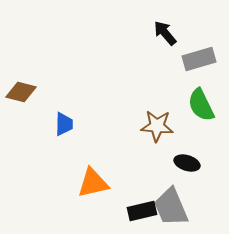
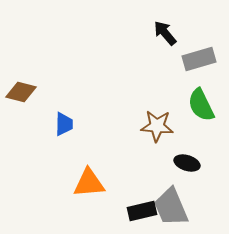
orange triangle: moved 4 px left; rotated 8 degrees clockwise
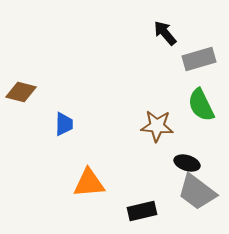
gray trapezoid: moved 26 px right, 15 px up; rotated 30 degrees counterclockwise
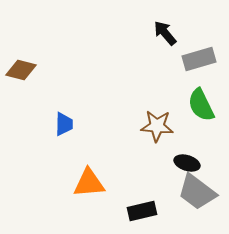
brown diamond: moved 22 px up
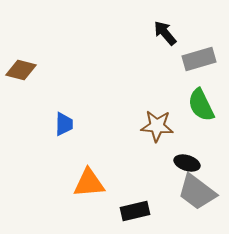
black rectangle: moved 7 px left
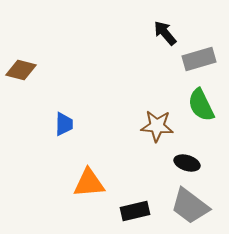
gray trapezoid: moved 7 px left, 14 px down
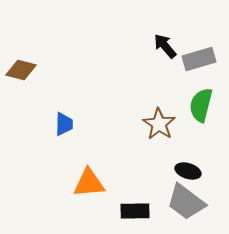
black arrow: moved 13 px down
green semicircle: rotated 40 degrees clockwise
brown star: moved 2 px right, 2 px up; rotated 28 degrees clockwise
black ellipse: moved 1 px right, 8 px down
gray trapezoid: moved 4 px left, 4 px up
black rectangle: rotated 12 degrees clockwise
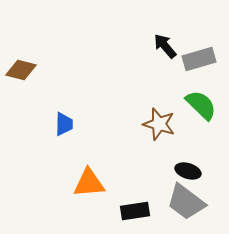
green semicircle: rotated 120 degrees clockwise
brown star: rotated 16 degrees counterclockwise
black rectangle: rotated 8 degrees counterclockwise
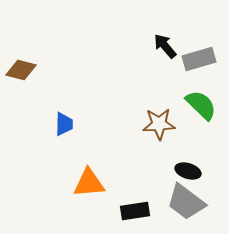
brown star: rotated 20 degrees counterclockwise
